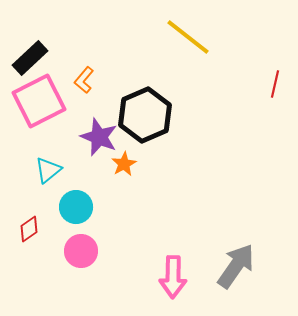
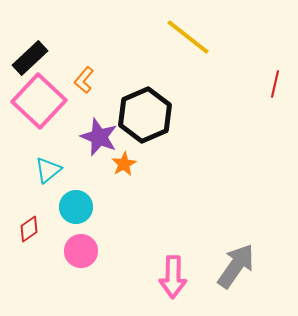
pink square: rotated 20 degrees counterclockwise
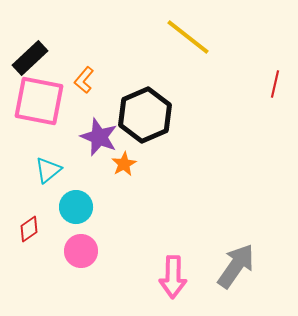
pink square: rotated 32 degrees counterclockwise
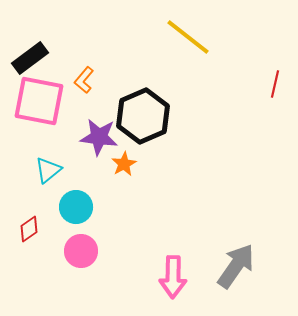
black rectangle: rotated 6 degrees clockwise
black hexagon: moved 2 px left, 1 px down
purple star: rotated 15 degrees counterclockwise
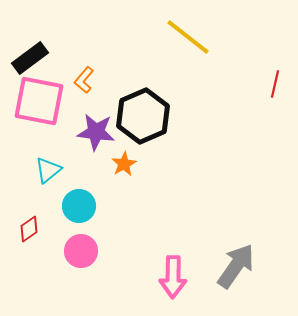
purple star: moved 3 px left, 5 px up
cyan circle: moved 3 px right, 1 px up
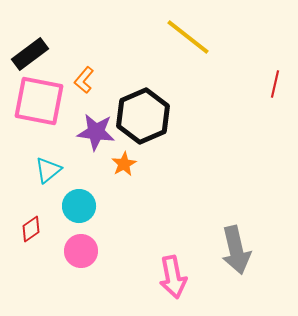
black rectangle: moved 4 px up
red diamond: moved 2 px right
gray arrow: moved 16 px up; rotated 132 degrees clockwise
pink arrow: rotated 12 degrees counterclockwise
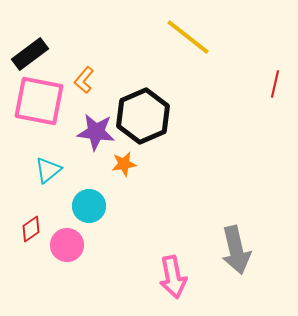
orange star: rotated 20 degrees clockwise
cyan circle: moved 10 px right
pink circle: moved 14 px left, 6 px up
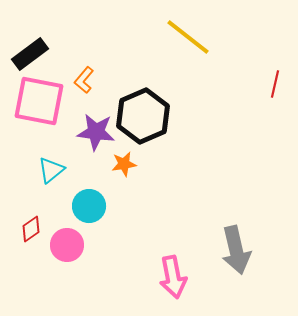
cyan triangle: moved 3 px right
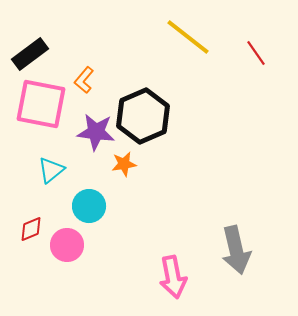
red line: moved 19 px left, 31 px up; rotated 48 degrees counterclockwise
pink square: moved 2 px right, 3 px down
red diamond: rotated 12 degrees clockwise
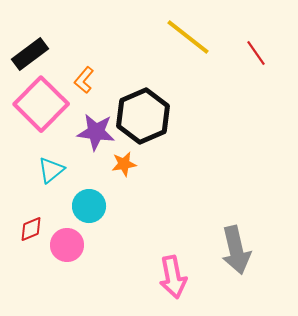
pink square: rotated 34 degrees clockwise
